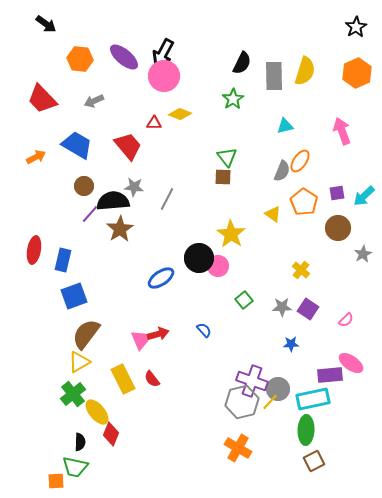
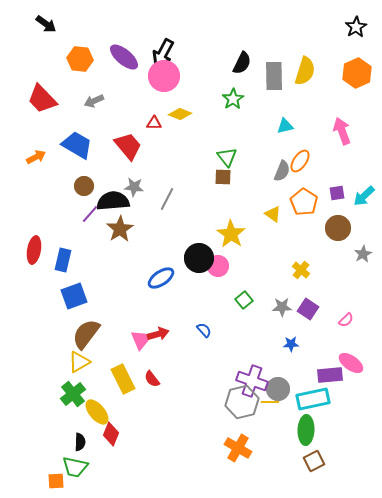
yellow line at (270, 402): rotated 48 degrees clockwise
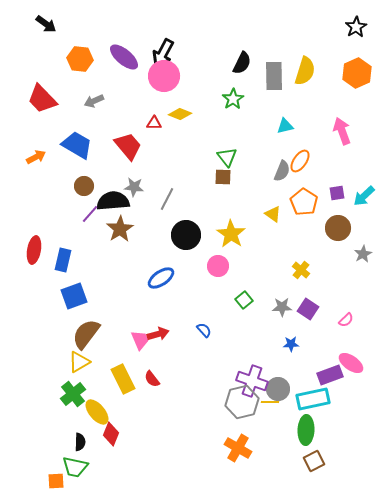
black circle at (199, 258): moved 13 px left, 23 px up
purple rectangle at (330, 375): rotated 15 degrees counterclockwise
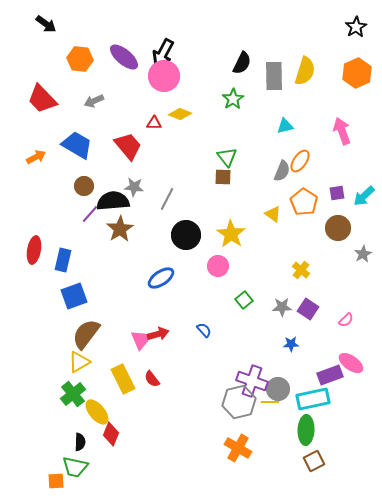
gray hexagon at (242, 402): moved 3 px left
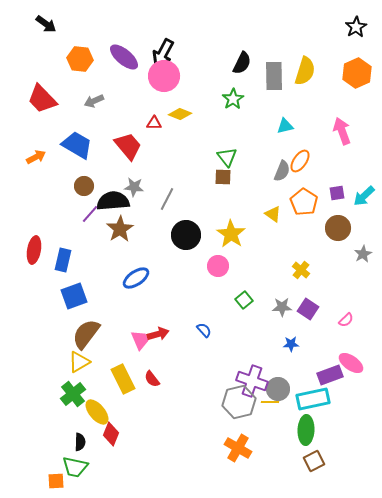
blue ellipse at (161, 278): moved 25 px left
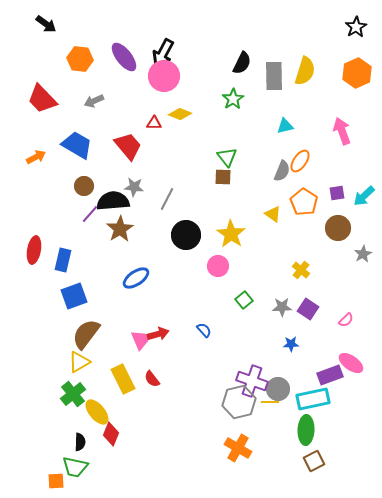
purple ellipse at (124, 57): rotated 12 degrees clockwise
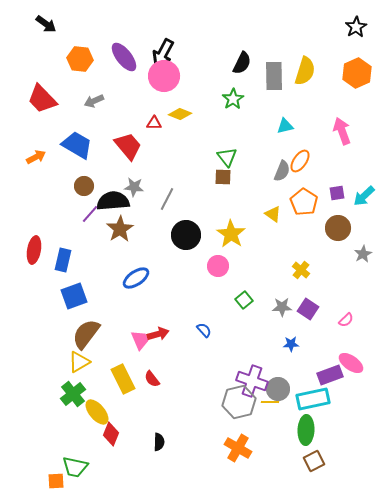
black semicircle at (80, 442): moved 79 px right
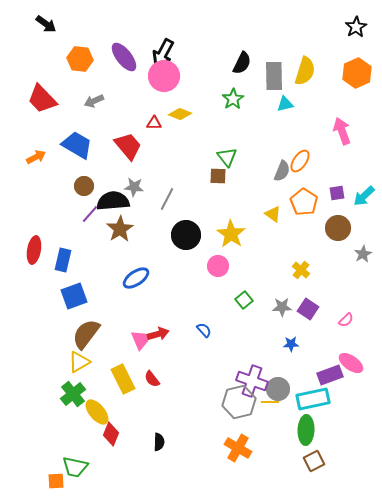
cyan triangle at (285, 126): moved 22 px up
brown square at (223, 177): moved 5 px left, 1 px up
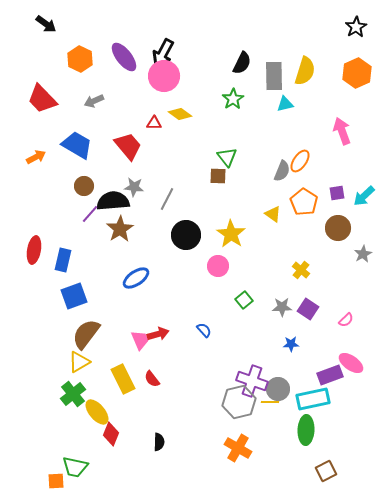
orange hexagon at (80, 59): rotated 20 degrees clockwise
yellow diamond at (180, 114): rotated 15 degrees clockwise
brown square at (314, 461): moved 12 px right, 10 px down
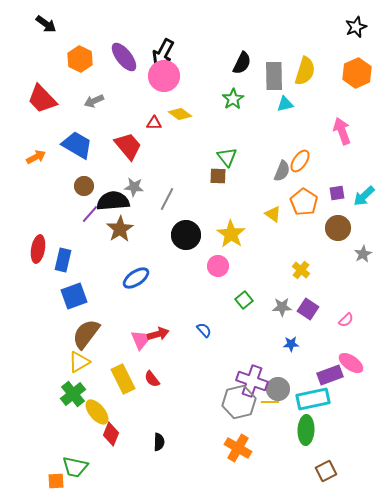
black star at (356, 27): rotated 10 degrees clockwise
red ellipse at (34, 250): moved 4 px right, 1 px up
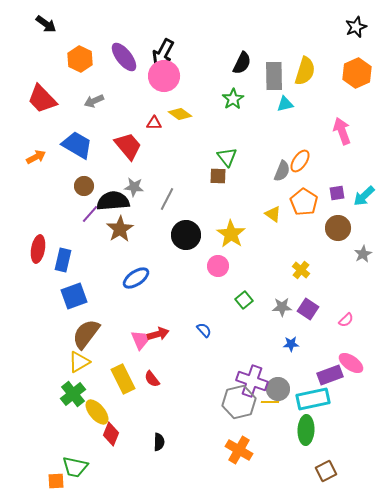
orange cross at (238, 448): moved 1 px right, 2 px down
